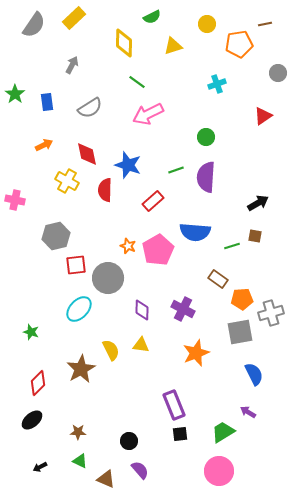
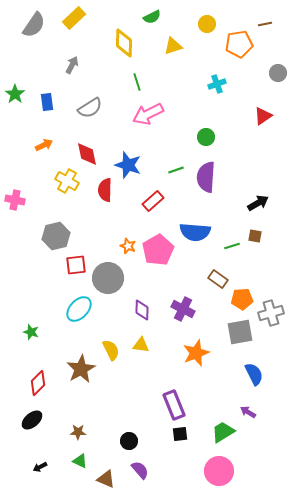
green line at (137, 82): rotated 36 degrees clockwise
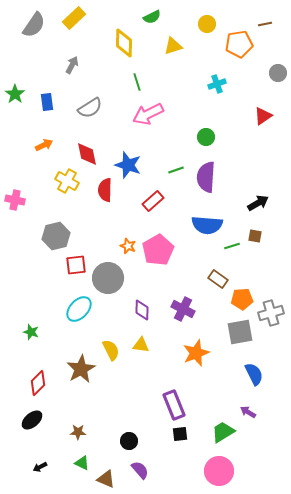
blue semicircle at (195, 232): moved 12 px right, 7 px up
green triangle at (80, 461): moved 2 px right, 2 px down
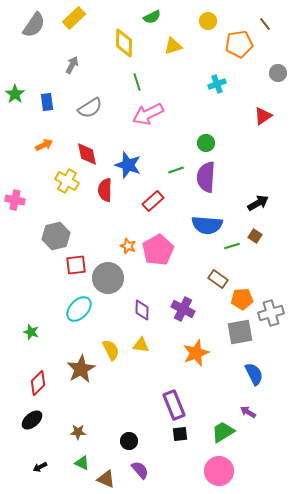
yellow circle at (207, 24): moved 1 px right, 3 px up
brown line at (265, 24): rotated 64 degrees clockwise
green circle at (206, 137): moved 6 px down
brown square at (255, 236): rotated 24 degrees clockwise
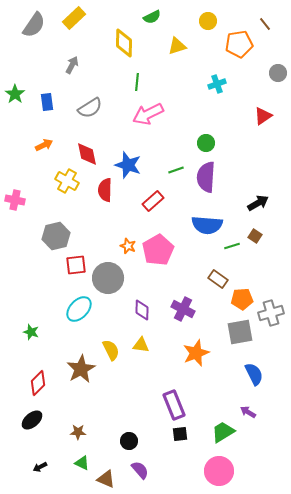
yellow triangle at (173, 46): moved 4 px right
green line at (137, 82): rotated 24 degrees clockwise
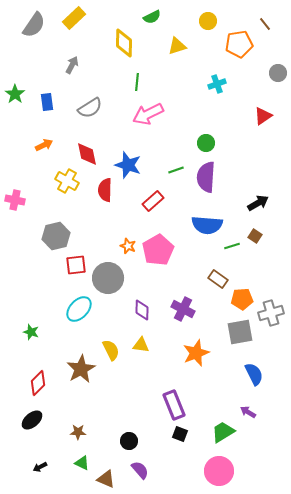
black square at (180, 434): rotated 28 degrees clockwise
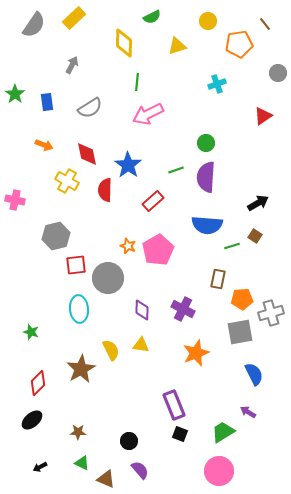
orange arrow at (44, 145): rotated 48 degrees clockwise
blue star at (128, 165): rotated 16 degrees clockwise
brown rectangle at (218, 279): rotated 66 degrees clockwise
cyan ellipse at (79, 309): rotated 48 degrees counterclockwise
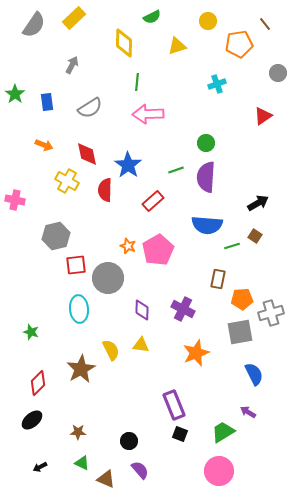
pink arrow at (148, 114): rotated 24 degrees clockwise
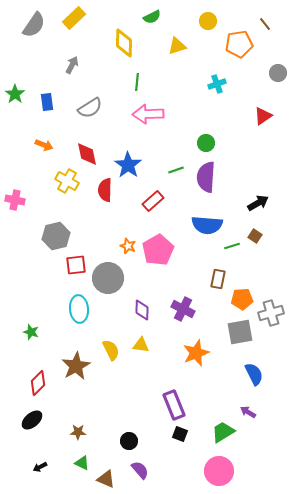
brown star at (81, 369): moved 5 px left, 3 px up
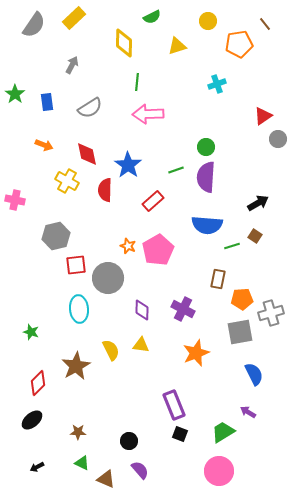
gray circle at (278, 73): moved 66 px down
green circle at (206, 143): moved 4 px down
black arrow at (40, 467): moved 3 px left
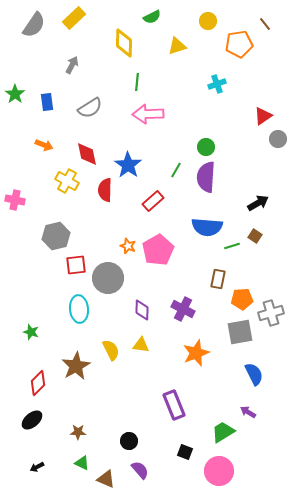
green line at (176, 170): rotated 42 degrees counterclockwise
blue semicircle at (207, 225): moved 2 px down
black square at (180, 434): moved 5 px right, 18 px down
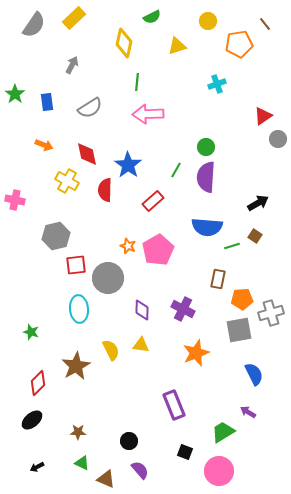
yellow diamond at (124, 43): rotated 12 degrees clockwise
gray square at (240, 332): moved 1 px left, 2 px up
